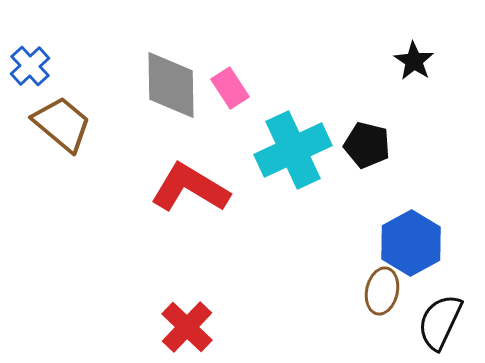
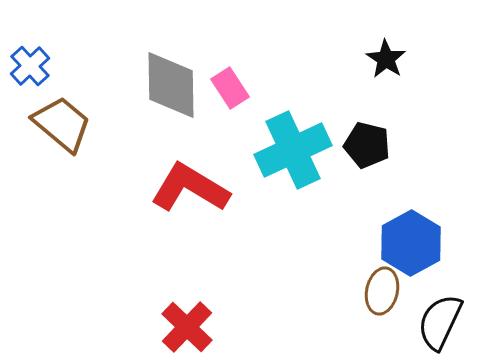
black star: moved 28 px left, 2 px up
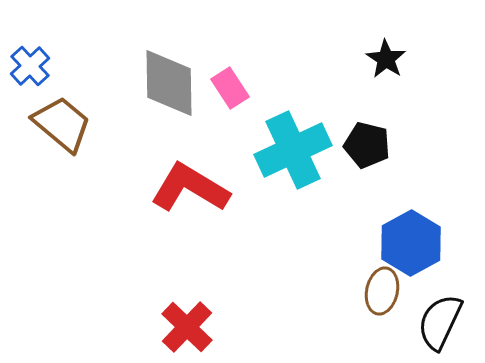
gray diamond: moved 2 px left, 2 px up
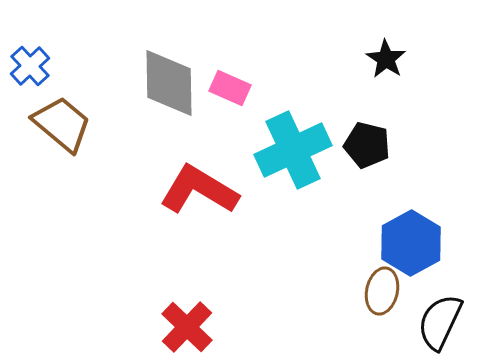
pink rectangle: rotated 33 degrees counterclockwise
red L-shape: moved 9 px right, 2 px down
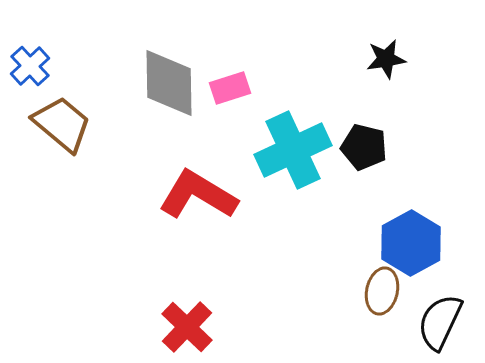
black star: rotated 30 degrees clockwise
pink rectangle: rotated 42 degrees counterclockwise
black pentagon: moved 3 px left, 2 px down
red L-shape: moved 1 px left, 5 px down
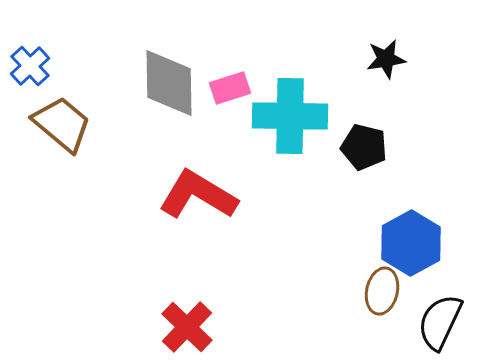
cyan cross: moved 3 px left, 34 px up; rotated 26 degrees clockwise
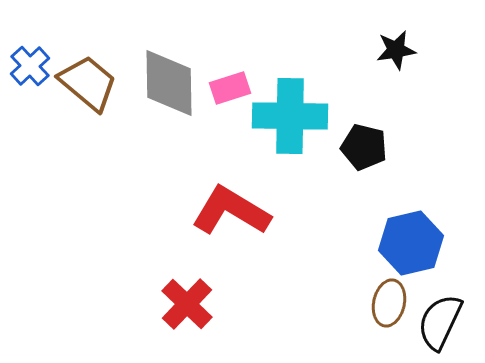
black star: moved 10 px right, 9 px up
brown trapezoid: moved 26 px right, 41 px up
red L-shape: moved 33 px right, 16 px down
blue hexagon: rotated 16 degrees clockwise
brown ellipse: moved 7 px right, 12 px down
red cross: moved 23 px up
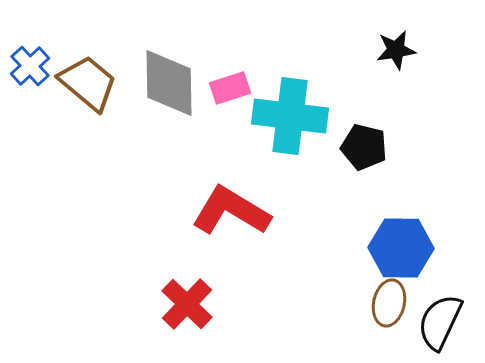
cyan cross: rotated 6 degrees clockwise
blue hexagon: moved 10 px left, 5 px down; rotated 14 degrees clockwise
